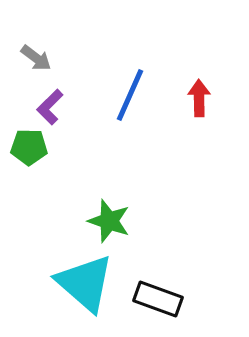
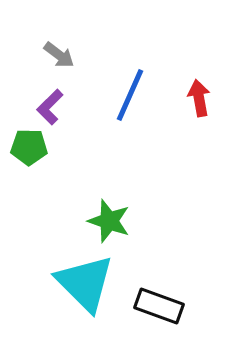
gray arrow: moved 23 px right, 3 px up
red arrow: rotated 9 degrees counterclockwise
cyan triangle: rotated 4 degrees clockwise
black rectangle: moved 1 px right, 7 px down
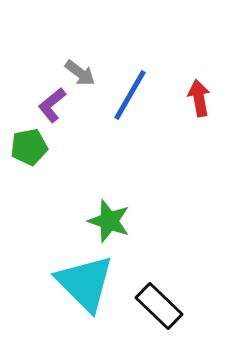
gray arrow: moved 21 px right, 18 px down
blue line: rotated 6 degrees clockwise
purple L-shape: moved 2 px right, 2 px up; rotated 6 degrees clockwise
green pentagon: rotated 12 degrees counterclockwise
black rectangle: rotated 24 degrees clockwise
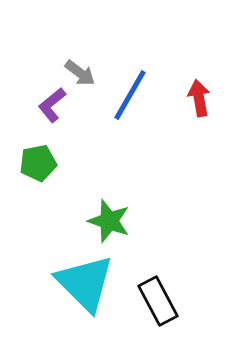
green pentagon: moved 9 px right, 16 px down
black rectangle: moved 1 px left, 5 px up; rotated 18 degrees clockwise
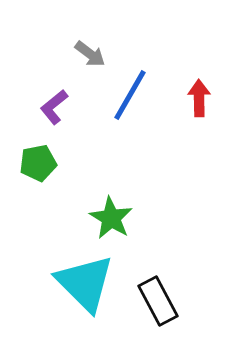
gray arrow: moved 10 px right, 19 px up
red arrow: rotated 9 degrees clockwise
purple L-shape: moved 2 px right, 2 px down
green star: moved 2 px right, 3 px up; rotated 12 degrees clockwise
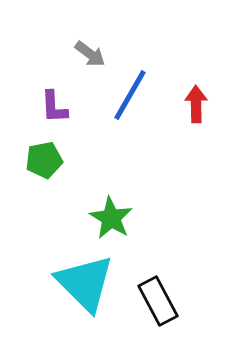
red arrow: moved 3 px left, 6 px down
purple L-shape: rotated 54 degrees counterclockwise
green pentagon: moved 6 px right, 3 px up
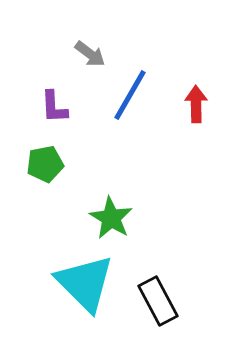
green pentagon: moved 1 px right, 4 px down
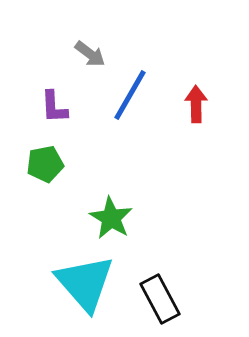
cyan triangle: rotated 4 degrees clockwise
black rectangle: moved 2 px right, 2 px up
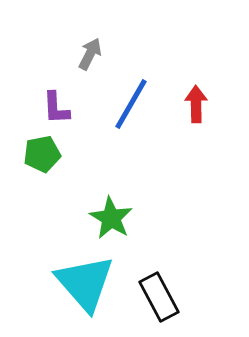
gray arrow: rotated 100 degrees counterclockwise
blue line: moved 1 px right, 9 px down
purple L-shape: moved 2 px right, 1 px down
green pentagon: moved 3 px left, 10 px up
black rectangle: moved 1 px left, 2 px up
